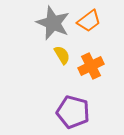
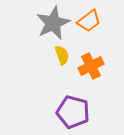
gray star: rotated 24 degrees clockwise
yellow semicircle: rotated 12 degrees clockwise
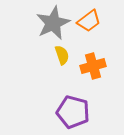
orange cross: moved 2 px right; rotated 10 degrees clockwise
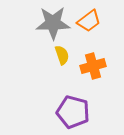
gray star: rotated 24 degrees clockwise
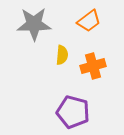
gray star: moved 19 px left, 1 px down
yellow semicircle: rotated 24 degrees clockwise
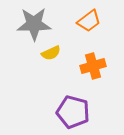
yellow semicircle: moved 11 px left, 2 px up; rotated 60 degrees clockwise
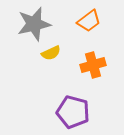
gray star: rotated 12 degrees counterclockwise
orange cross: moved 1 px up
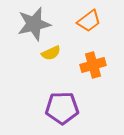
purple pentagon: moved 11 px left, 4 px up; rotated 16 degrees counterclockwise
